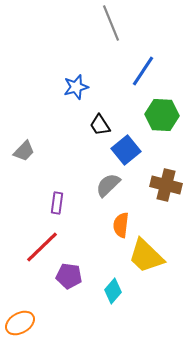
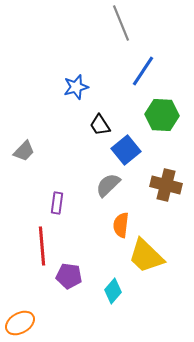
gray line: moved 10 px right
red line: moved 1 px up; rotated 51 degrees counterclockwise
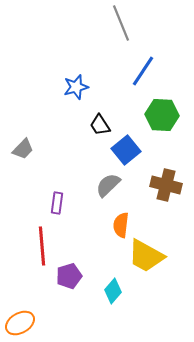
gray trapezoid: moved 1 px left, 2 px up
yellow trapezoid: rotated 15 degrees counterclockwise
purple pentagon: rotated 25 degrees counterclockwise
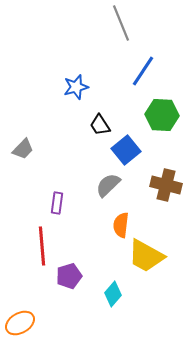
cyan diamond: moved 3 px down
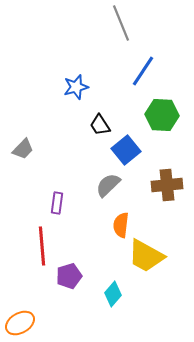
brown cross: moved 1 px right; rotated 20 degrees counterclockwise
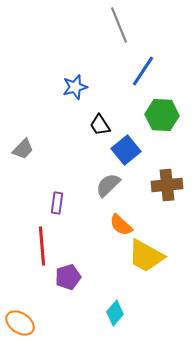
gray line: moved 2 px left, 2 px down
blue star: moved 1 px left
orange semicircle: rotated 55 degrees counterclockwise
purple pentagon: moved 1 px left, 1 px down
cyan diamond: moved 2 px right, 19 px down
orange ellipse: rotated 64 degrees clockwise
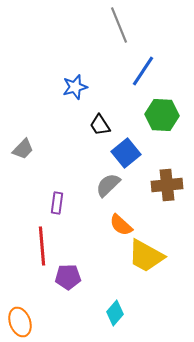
blue square: moved 3 px down
purple pentagon: rotated 15 degrees clockwise
orange ellipse: moved 1 px up; rotated 36 degrees clockwise
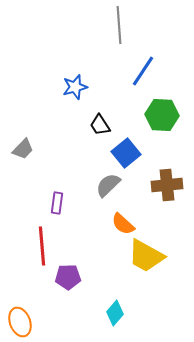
gray line: rotated 18 degrees clockwise
orange semicircle: moved 2 px right, 1 px up
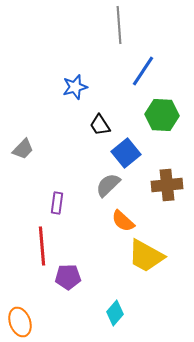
orange semicircle: moved 3 px up
